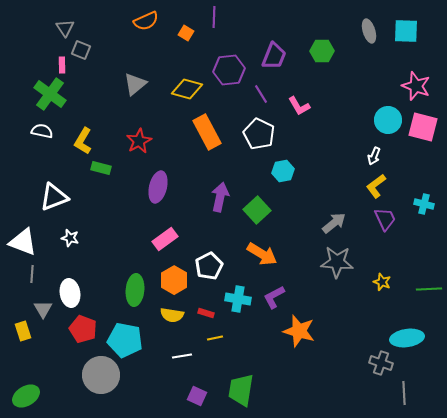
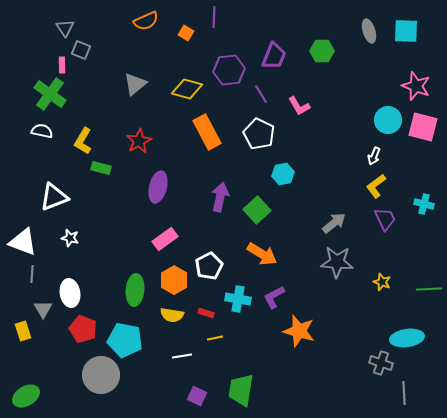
cyan hexagon at (283, 171): moved 3 px down
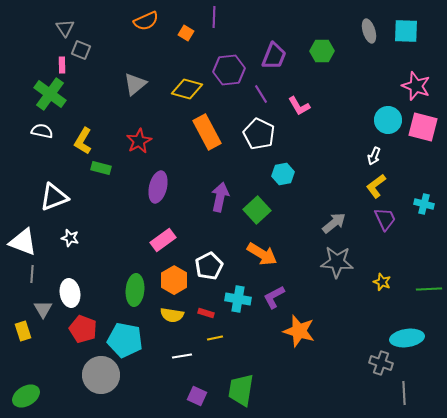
pink rectangle at (165, 239): moved 2 px left, 1 px down
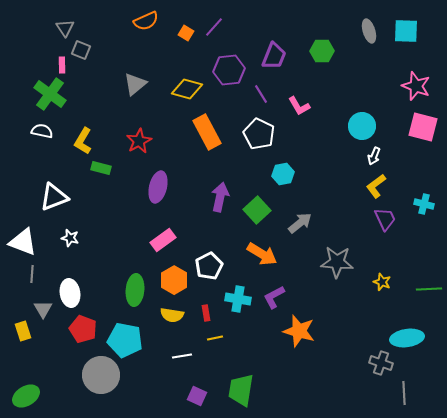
purple line at (214, 17): moved 10 px down; rotated 40 degrees clockwise
cyan circle at (388, 120): moved 26 px left, 6 px down
gray arrow at (334, 223): moved 34 px left
red rectangle at (206, 313): rotated 63 degrees clockwise
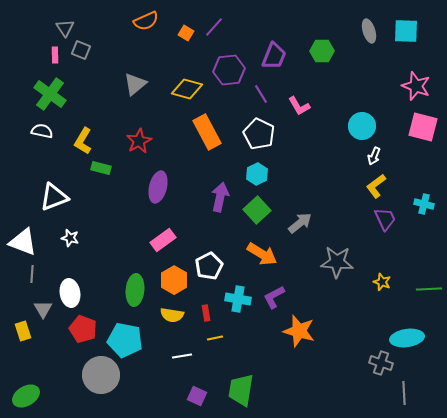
pink rectangle at (62, 65): moved 7 px left, 10 px up
cyan hexagon at (283, 174): moved 26 px left; rotated 15 degrees counterclockwise
